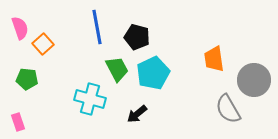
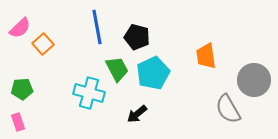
pink semicircle: rotated 65 degrees clockwise
orange trapezoid: moved 8 px left, 3 px up
green pentagon: moved 5 px left, 10 px down; rotated 10 degrees counterclockwise
cyan cross: moved 1 px left, 6 px up
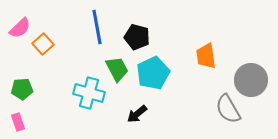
gray circle: moved 3 px left
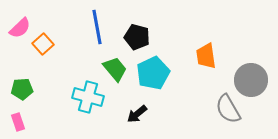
green trapezoid: moved 2 px left; rotated 12 degrees counterclockwise
cyan cross: moved 1 px left, 4 px down
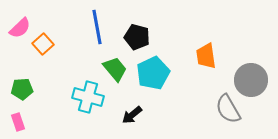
black arrow: moved 5 px left, 1 px down
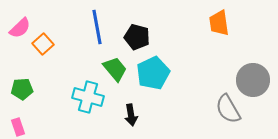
orange trapezoid: moved 13 px right, 33 px up
gray circle: moved 2 px right
black arrow: moved 1 px left; rotated 60 degrees counterclockwise
pink rectangle: moved 5 px down
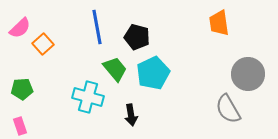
gray circle: moved 5 px left, 6 px up
pink rectangle: moved 2 px right, 1 px up
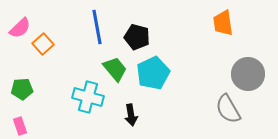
orange trapezoid: moved 4 px right
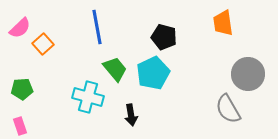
black pentagon: moved 27 px right
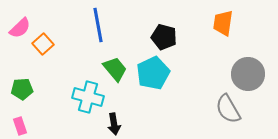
orange trapezoid: rotated 16 degrees clockwise
blue line: moved 1 px right, 2 px up
black arrow: moved 17 px left, 9 px down
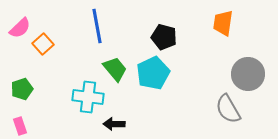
blue line: moved 1 px left, 1 px down
green pentagon: rotated 15 degrees counterclockwise
cyan cross: rotated 8 degrees counterclockwise
black arrow: rotated 100 degrees clockwise
